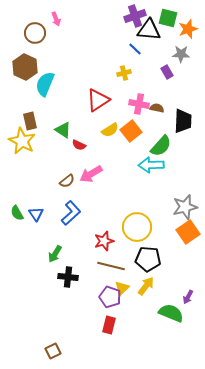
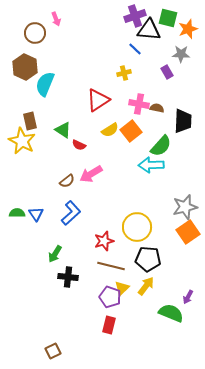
green semicircle at (17, 213): rotated 119 degrees clockwise
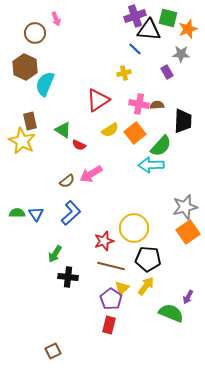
brown semicircle at (157, 108): moved 3 px up; rotated 16 degrees counterclockwise
orange square at (131, 131): moved 4 px right, 2 px down
yellow circle at (137, 227): moved 3 px left, 1 px down
purple pentagon at (110, 297): moved 1 px right, 2 px down; rotated 15 degrees clockwise
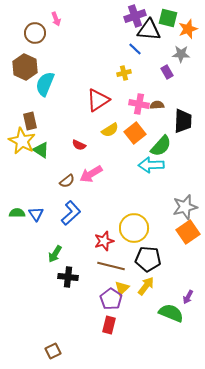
green triangle at (63, 130): moved 22 px left, 20 px down
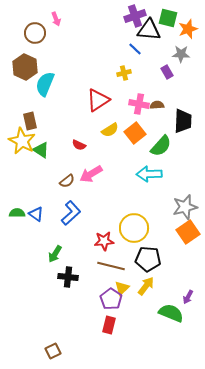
cyan arrow at (151, 165): moved 2 px left, 9 px down
blue triangle at (36, 214): rotated 21 degrees counterclockwise
red star at (104, 241): rotated 12 degrees clockwise
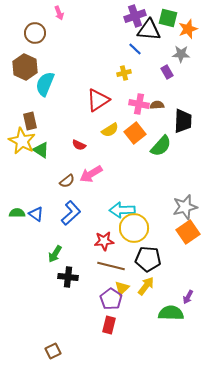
pink arrow at (56, 19): moved 3 px right, 6 px up
cyan arrow at (149, 174): moved 27 px left, 36 px down
green semicircle at (171, 313): rotated 20 degrees counterclockwise
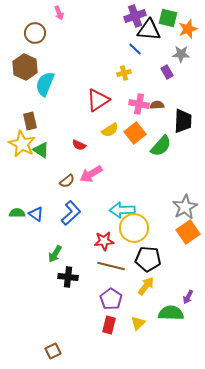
yellow star at (22, 141): moved 3 px down
gray star at (185, 207): rotated 15 degrees counterclockwise
yellow triangle at (122, 288): moved 16 px right, 35 px down
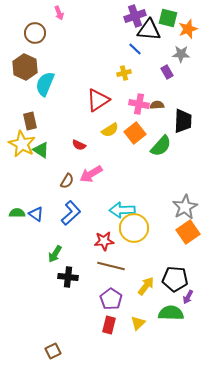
brown semicircle at (67, 181): rotated 21 degrees counterclockwise
black pentagon at (148, 259): moved 27 px right, 20 px down
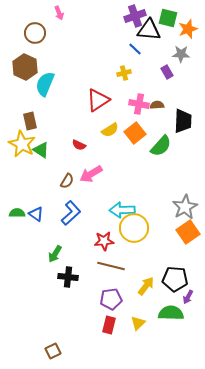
purple pentagon at (111, 299): rotated 30 degrees clockwise
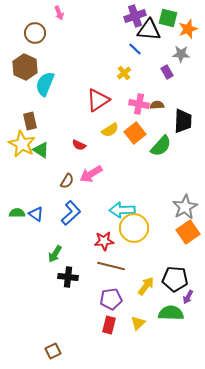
yellow cross at (124, 73): rotated 24 degrees counterclockwise
